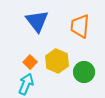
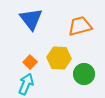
blue triangle: moved 6 px left, 2 px up
orange trapezoid: rotated 70 degrees clockwise
yellow hexagon: moved 2 px right, 3 px up; rotated 20 degrees counterclockwise
green circle: moved 2 px down
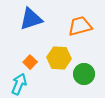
blue triangle: rotated 50 degrees clockwise
cyan arrow: moved 7 px left
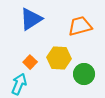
blue triangle: rotated 15 degrees counterclockwise
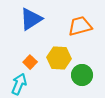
green circle: moved 2 px left, 1 px down
